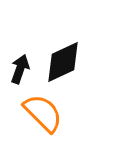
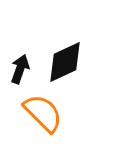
black diamond: moved 2 px right
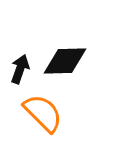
black diamond: moved 1 px up; rotated 24 degrees clockwise
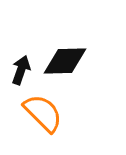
black arrow: moved 1 px right, 1 px down
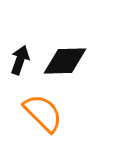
black arrow: moved 1 px left, 10 px up
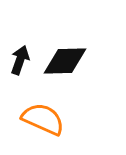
orange semicircle: moved 6 px down; rotated 21 degrees counterclockwise
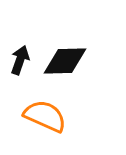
orange semicircle: moved 2 px right, 3 px up
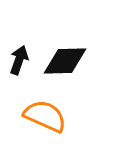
black arrow: moved 1 px left
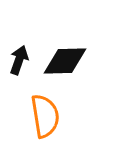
orange semicircle: rotated 57 degrees clockwise
